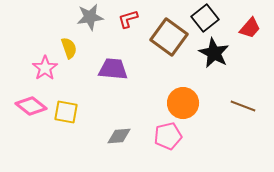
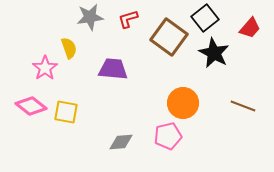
gray diamond: moved 2 px right, 6 px down
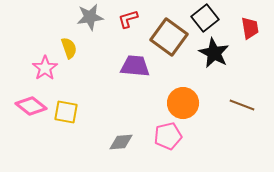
red trapezoid: rotated 50 degrees counterclockwise
purple trapezoid: moved 22 px right, 3 px up
brown line: moved 1 px left, 1 px up
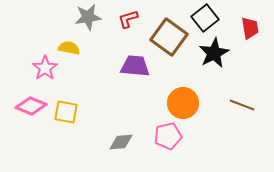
gray star: moved 2 px left
yellow semicircle: rotated 60 degrees counterclockwise
black star: rotated 16 degrees clockwise
pink diamond: rotated 16 degrees counterclockwise
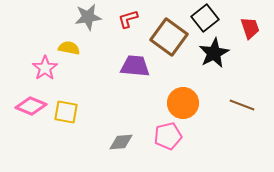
red trapezoid: rotated 10 degrees counterclockwise
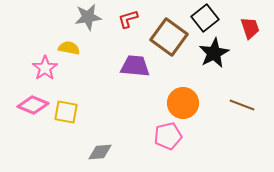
pink diamond: moved 2 px right, 1 px up
gray diamond: moved 21 px left, 10 px down
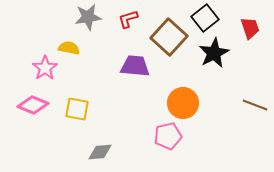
brown square: rotated 6 degrees clockwise
brown line: moved 13 px right
yellow square: moved 11 px right, 3 px up
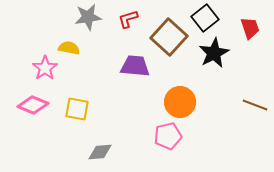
orange circle: moved 3 px left, 1 px up
